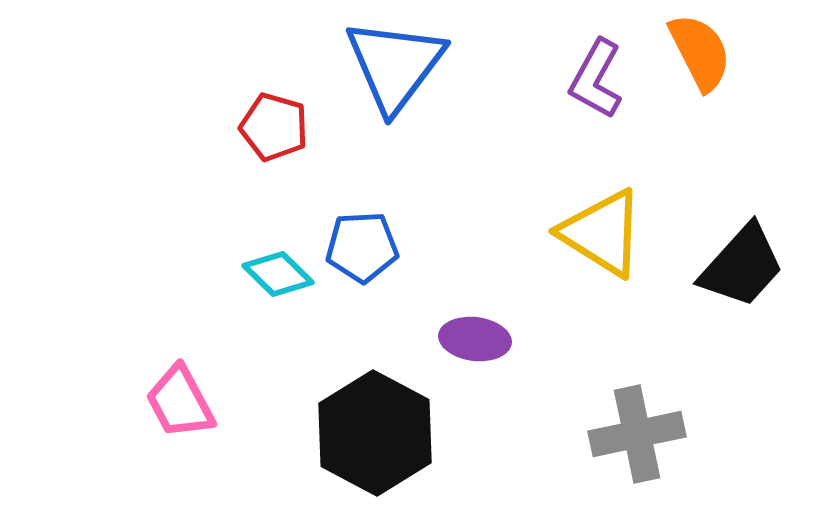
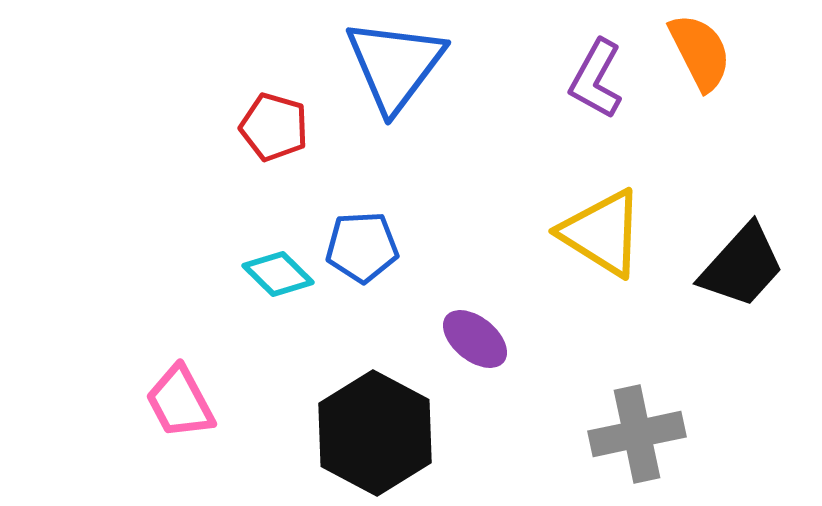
purple ellipse: rotated 32 degrees clockwise
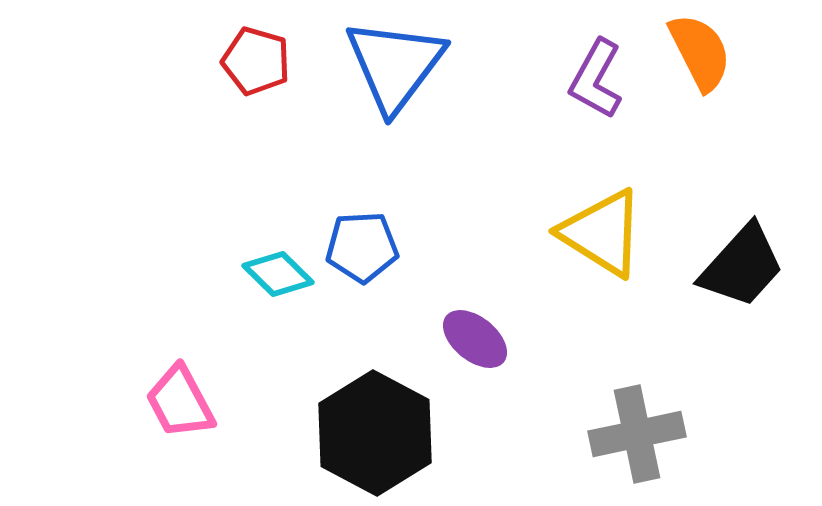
red pentagon: moved 18 px left, 66 px up
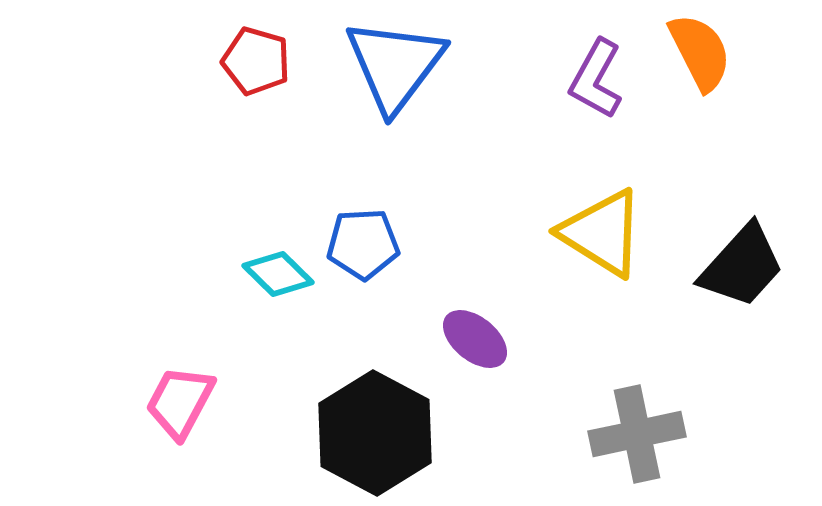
blue pentagon: moved 1 px right, 3 px up
pink trapezoid: rotated 56 degrees clockwise
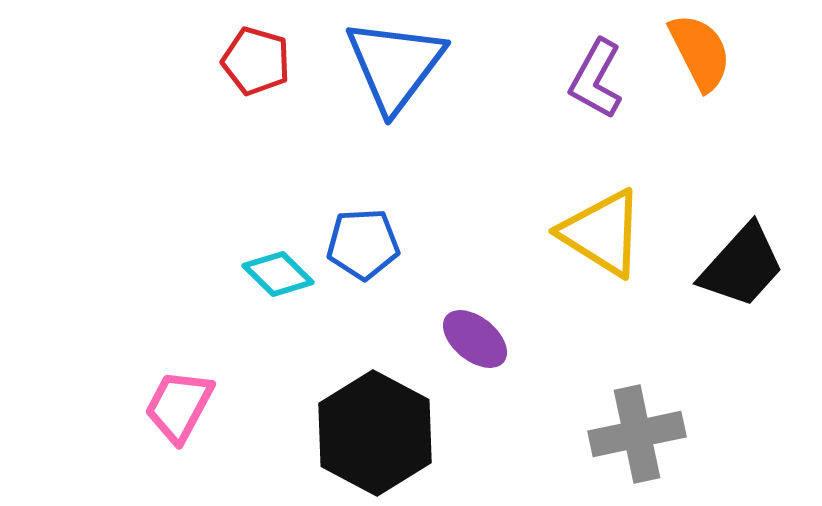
pink trapezoid: moved 1 px left, 4 px down
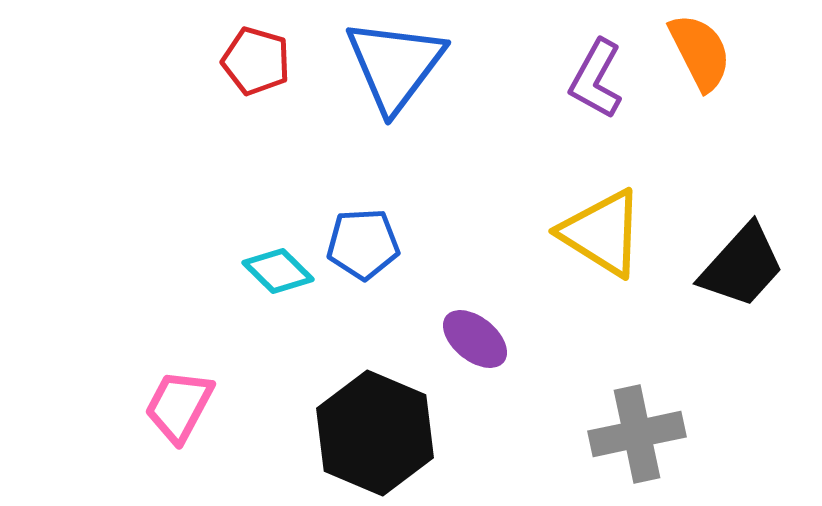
cyan diamond: moved 3 px up
black hexagon: rotated 5 degrees counterclockwise
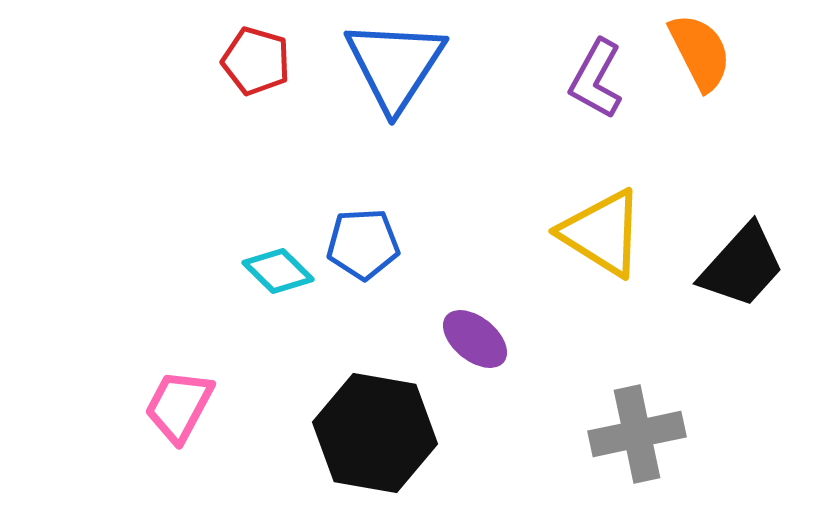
blue triangle: rotated 4 degrees counterclockwise
black hexagon: rotated 13 degrees counterclockwise
